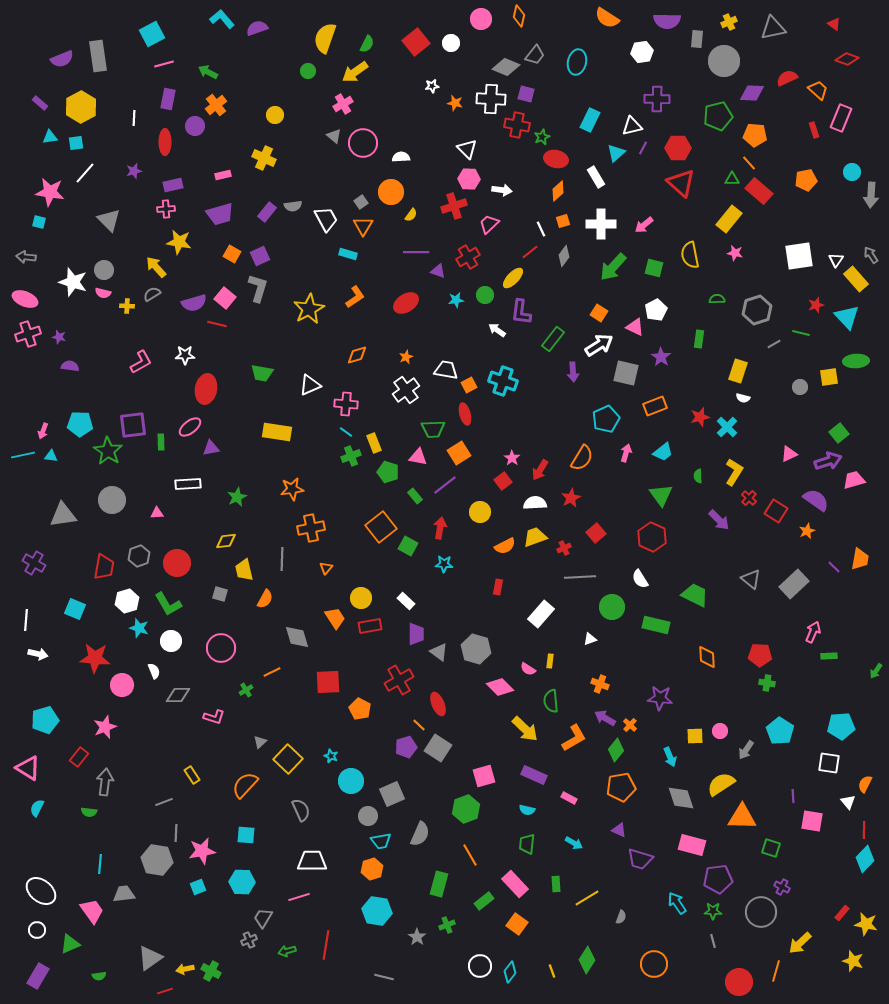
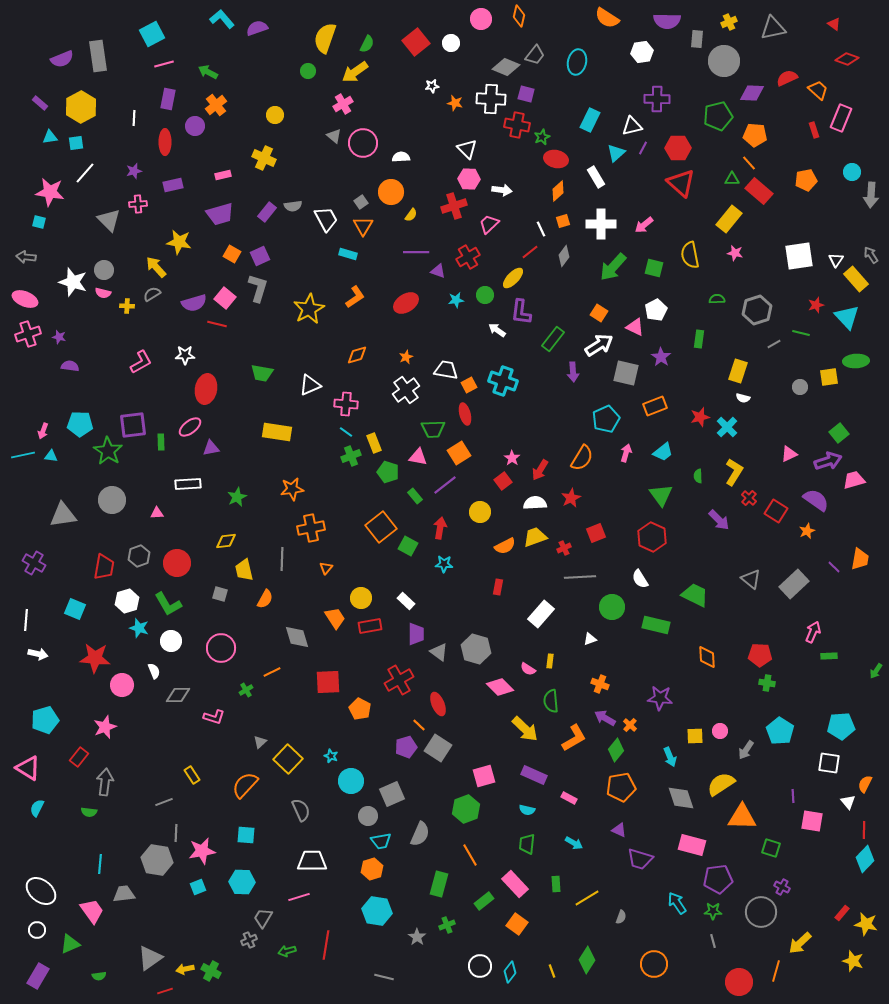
pink cross at (166, 209): moved 28 px left, 5 px up
red square at (596, 533): rotated 18 degrees clockwise
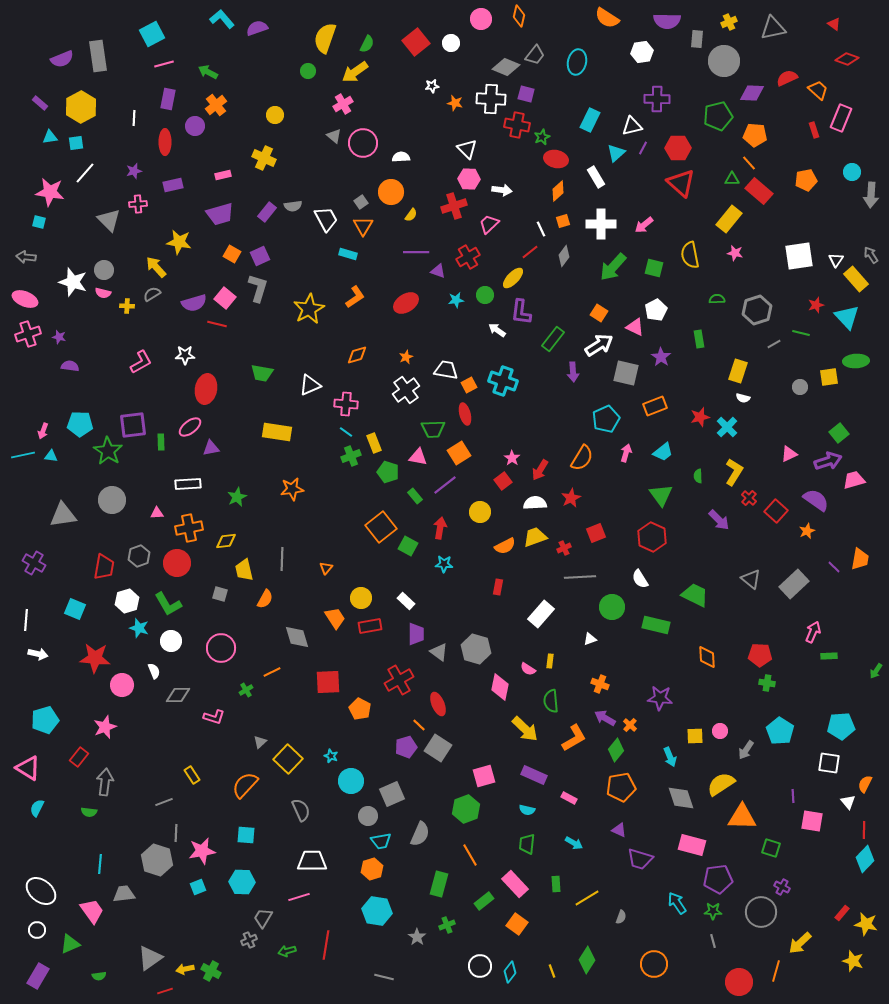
green rectangle at (699, 339): rotated 18 degrees counterclockwise
red square at (776, 511): rotated 10 degrees clockwise
orange cross at (311, 528): moved 122 px left
pink diamond at (500, 687): rotated 56 degrees clockwise
gray hexagon at (157, 860): rotated 8 degrees clockwise
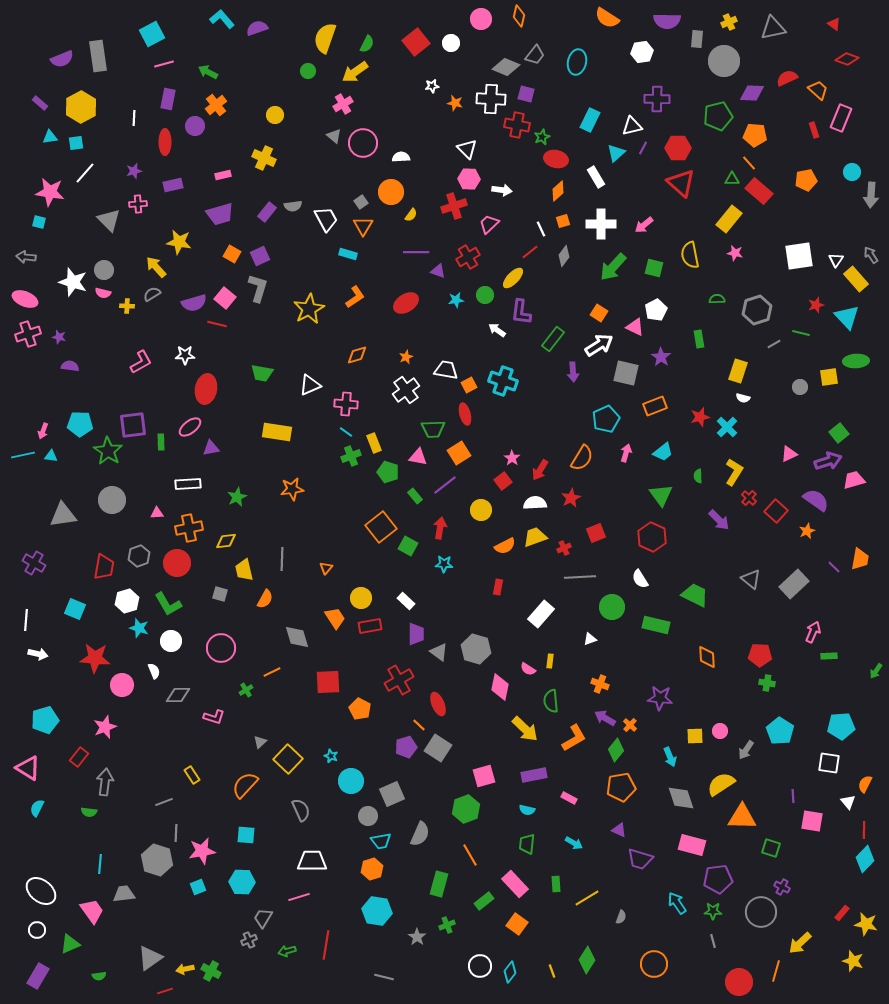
yellow circle at (480, 512): moved 1 px right, 2 px up
purple rectangle at (534, 775): rotated 35 degrees counterclockwise
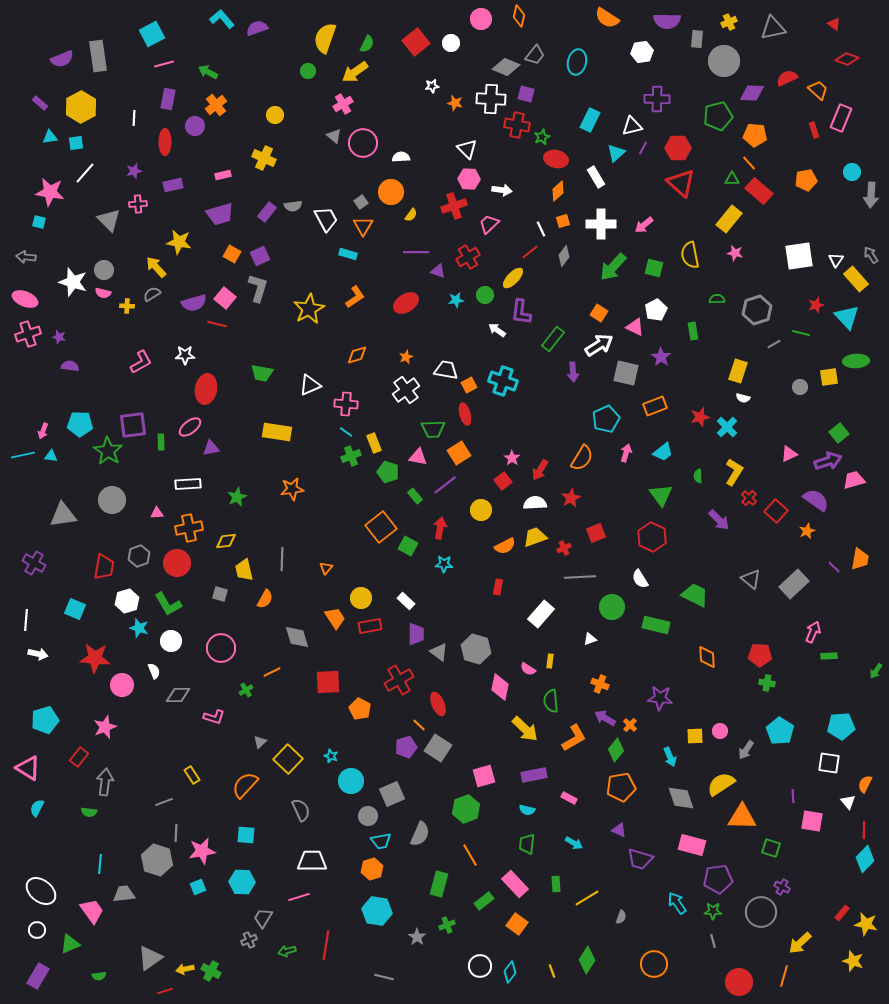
green rectangle at (699, 339): moved 6 px left, 8 px up
orange line at (776, 971): moved 8 px right, 5 px down
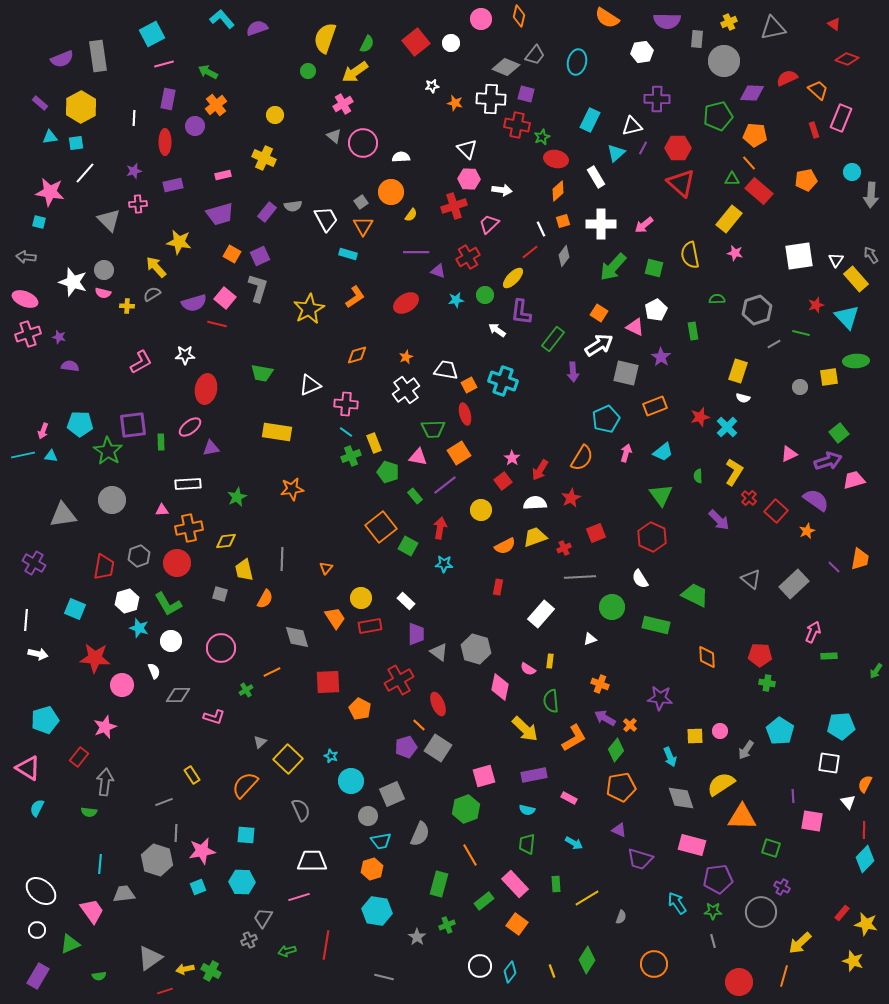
pink triangle at (157, 513): moved 5 px right, 3 px up
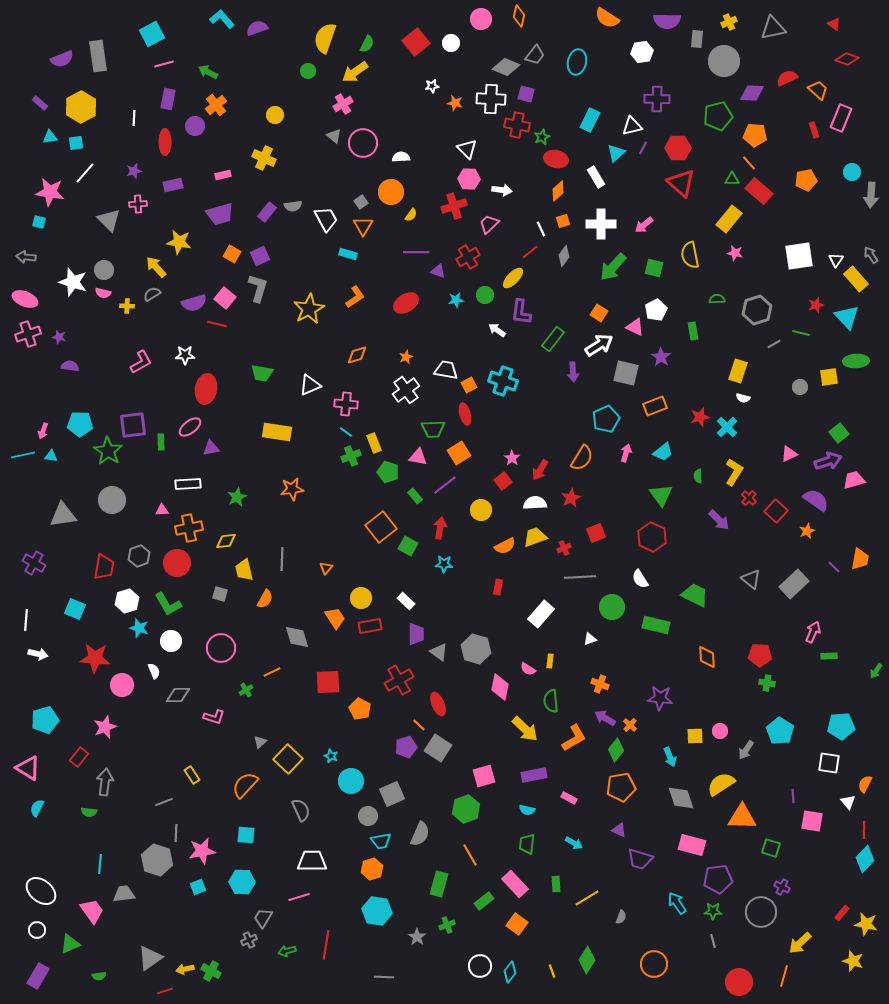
gray line at (384, 977): rotated 12 degrees counterclockwise
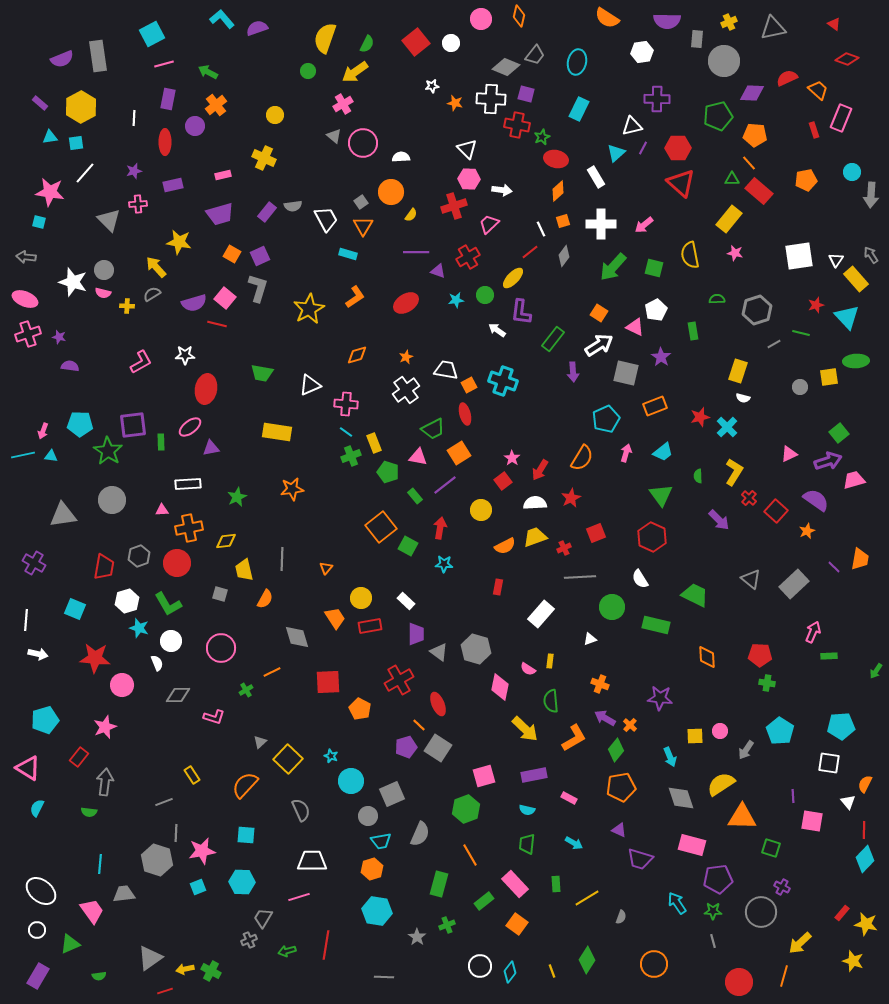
cyan rectangle at (590, 120): moved 11 px left, 11 px up
green trapezoid at (433, 429): rotated 25 degrees counterclockwise
white semicircle at (154, 671): moved 3 px right, 8 px up
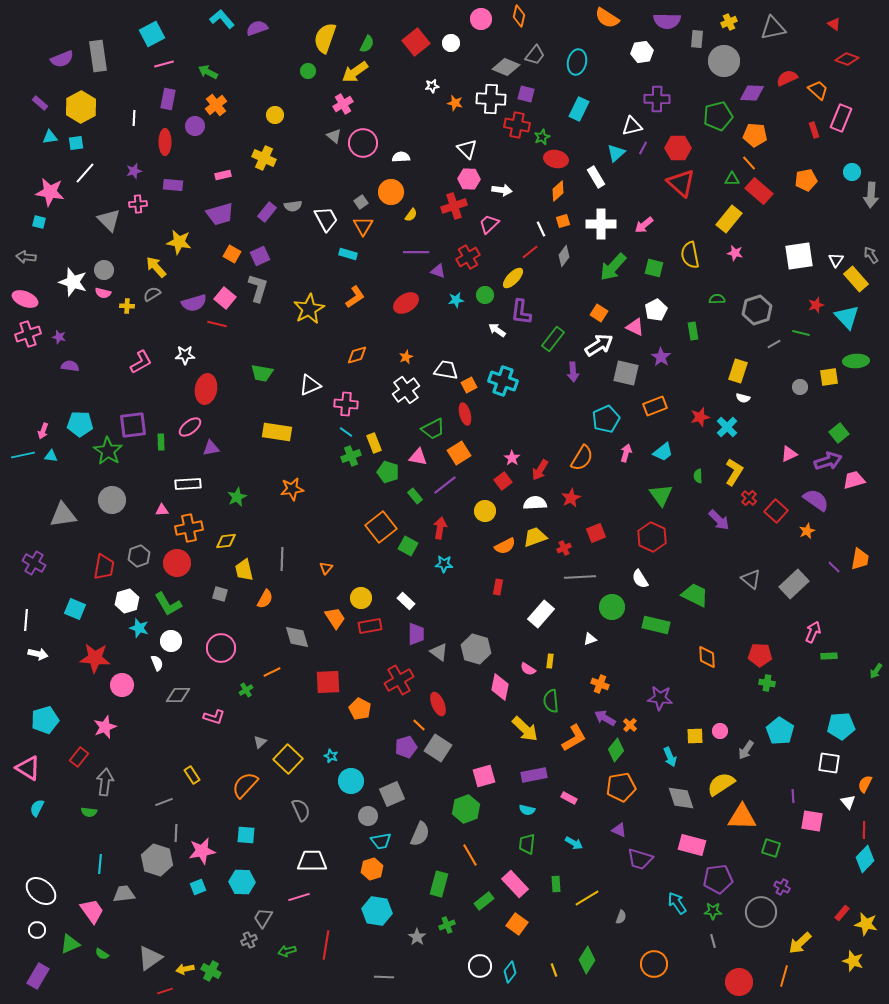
purple rectangle at (173, 185): rotated 18 degrees clockwise
yellow circle at (481, 510): moved 4 px right, 1 px down
yellow line at (552, 971): moved 2 px right, 1 px up
green semicircle at (99, 976): moved 3 px right, 22 px up; rotated 40 degrees clockwise
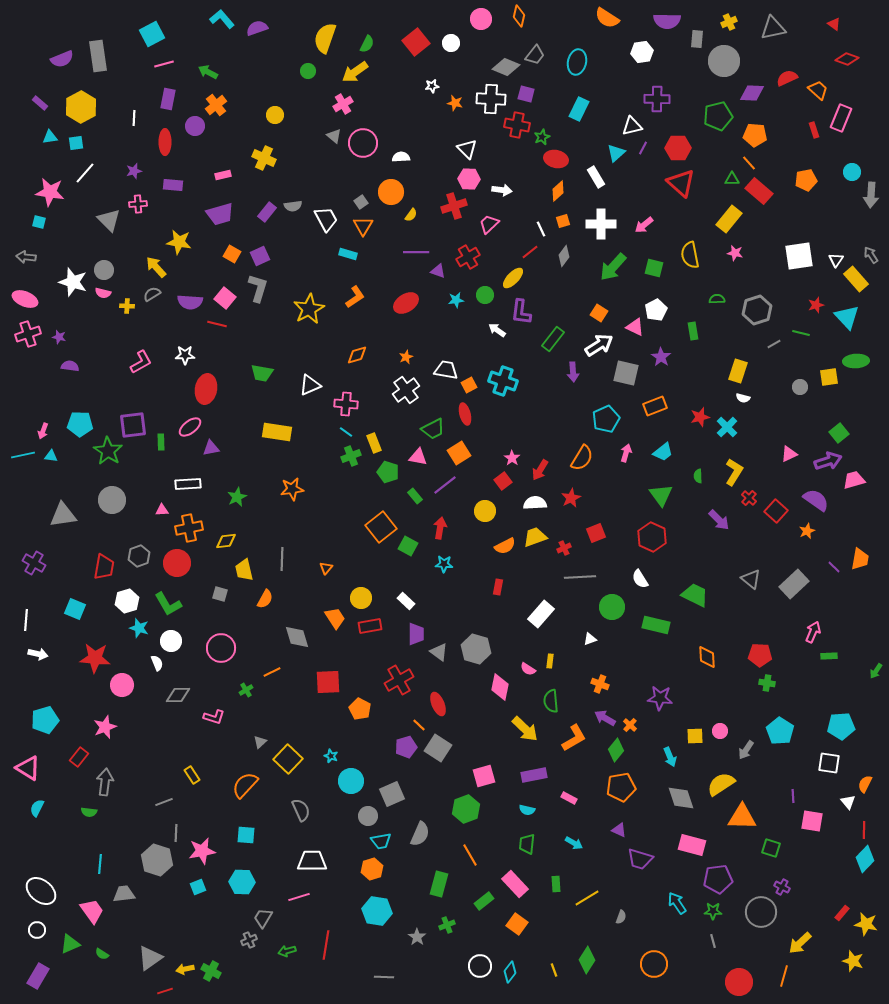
purple semicircle at (194, 303): moved 4 px left, 1 px up; rotated 20 degrees clockwise
